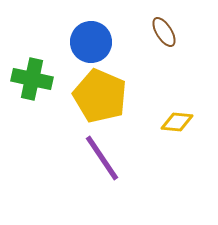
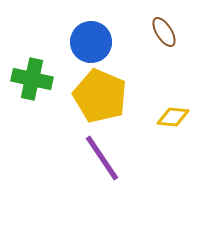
yellow diamond: moved 4 px left, 5 px up
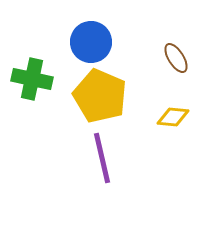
brown ellipse: moved 12 px right, 26 px down
purple line: rotated 21 degrees clockwise
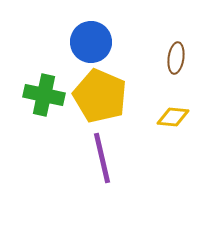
brown ellipse: rotated 40 degrees clockwise
green cross: moved 12 px right, 16 px down
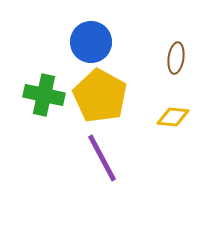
yellow pentagon: rotated 6 degrees clockwise
purple line: rotated 15 degrees counterclockwise
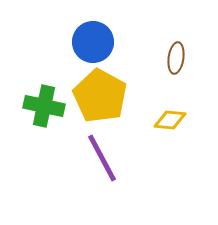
blue circle: moved 2 px right
green cross: moved 11 px down
yellow diamond: moved 3 px left, 3 px down
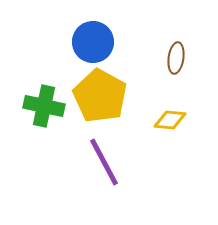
purple line: moved 2 px right, 4 px down
